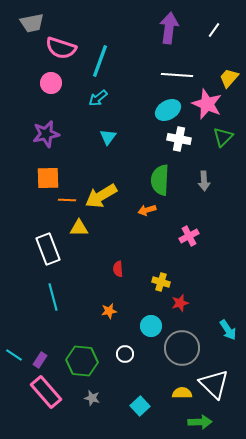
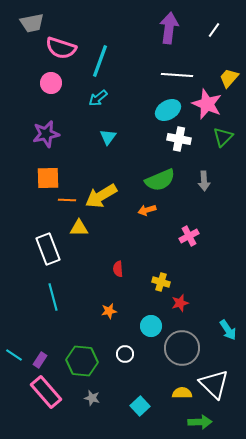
green semicircle at (160, 180): rotated 116 degrees counterclockwise
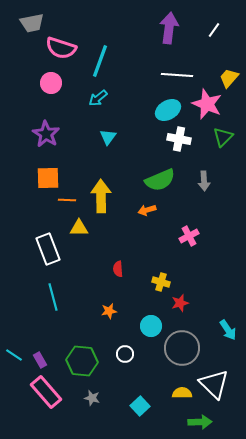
purple star at (46, 134): rotated 28 degrees counterclockwise
yellow arrow at (101, 196): rotated 120 degrees clockwise
purple rectangle at (40, 360): rotated 63 degrees counterclockwise
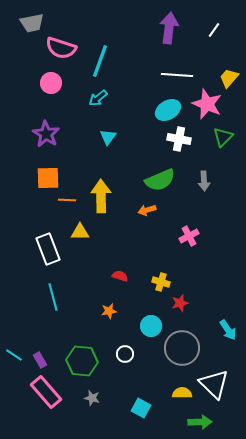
yellow triangle at (79, 228): moved 1 px right, 4 px down
red semicircle at (118, 269): moved 2 px right, 7 px down; rotated 112 degrees clockwise
cyan square at (140, 406): moved 1 px right, 2 px down; rotated 18 degrees counterclockwise
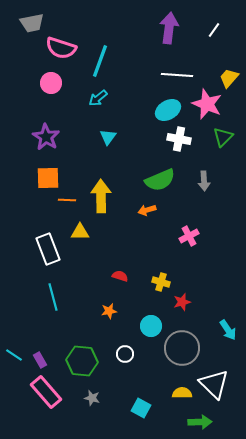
purple star at (46, 134): moved 3 px down
red star at (180, 303): moved 2 px right, 1 px up
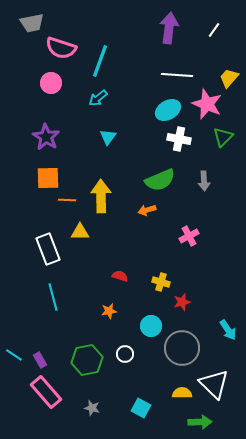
green hexagon at (82, 361): moved 5 px right, 1 px up; rotated 16 degrees counterclockwise
gray star at (92, 398): moved 10 px down
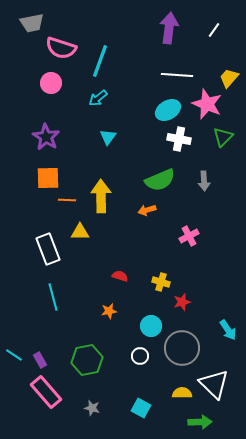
white circle at (125, 354): moved 15 px right, 2 px down
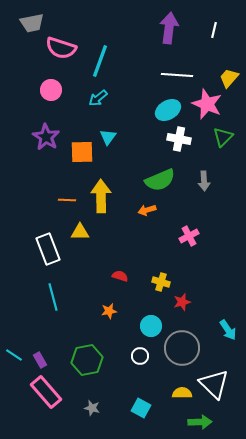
white line at (214, 30): rotated 21 degrees counterclockwise
pink circle at (51, 83): moved 7 px down
orange square at (48, 178): moved 34 px right, 26 px up
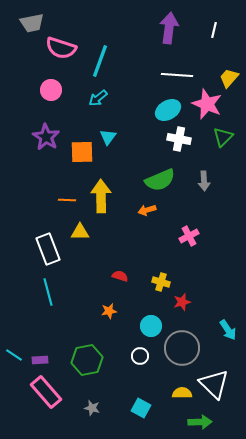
cyan line at (53, 297): moved 5 px left, 5 px up
purple rectangle at (40, 360): rotated 63 degrees counterclockwise
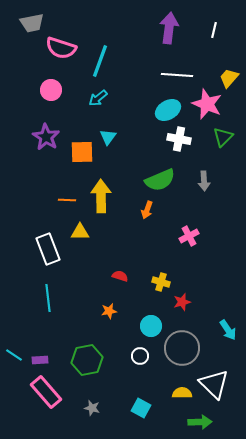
orange arrow at (147, 210): rotated 54 degrees counterclockwise
cyan line at (48, 292): moved 6 px down; rotated 8 degrees clockwise
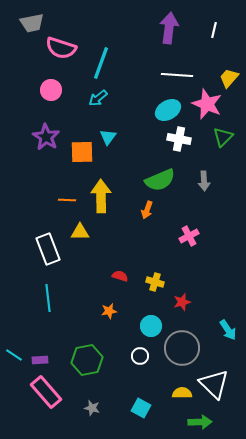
cyan line at (100, 61): moved 1 px right, 2 px down
yellow cross at (161, 282): moved 6 px left
